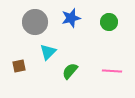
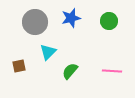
green circle: moved 1 px up
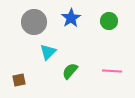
blue star: rotated 18 degrees counterclockwise
gray circle: moved 1 px left
brown square: moved 14 px down
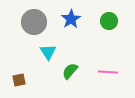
blue star: moved 1 px down
cyan triangle: rotated 18 degrees counterclockwise
pink line: moved 4 px left, 1 px down
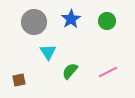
green circle: moved 2 px left
pink line: rotated 30 degrees counterclockwise
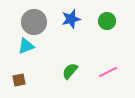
blue star: rotated 18 degrees clockwise
cyan triangle: moved 22 px left, 6 px up; rotated 42 degrees clockwise
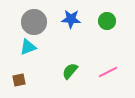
blue star: rotated 18 degrees clockwise
cyan triangle: moved 2 px right, 1 px down
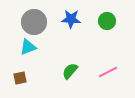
brown square: moved 1 px right, 2 px up
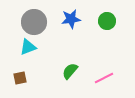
blue star: rotated 12 degrees counterclockwise
pink line: moved 4 px left, 6 px down
